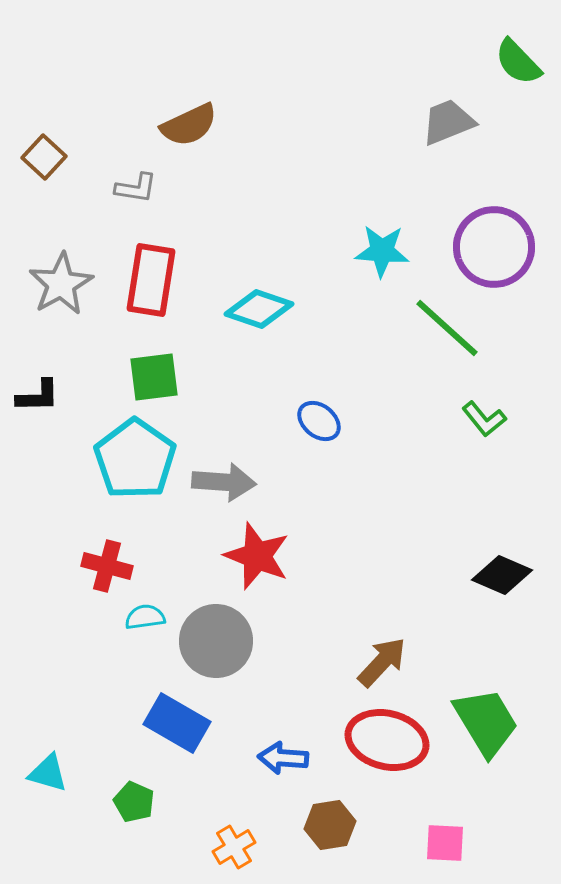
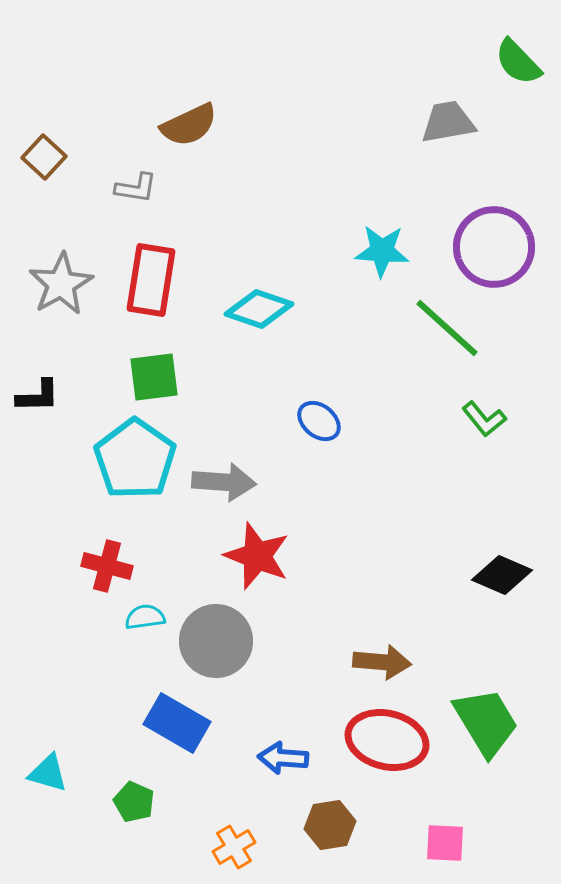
gray trapezoid: rotated 12 degrees clockwise
brown arrow: rotated 52 degrees clockwise
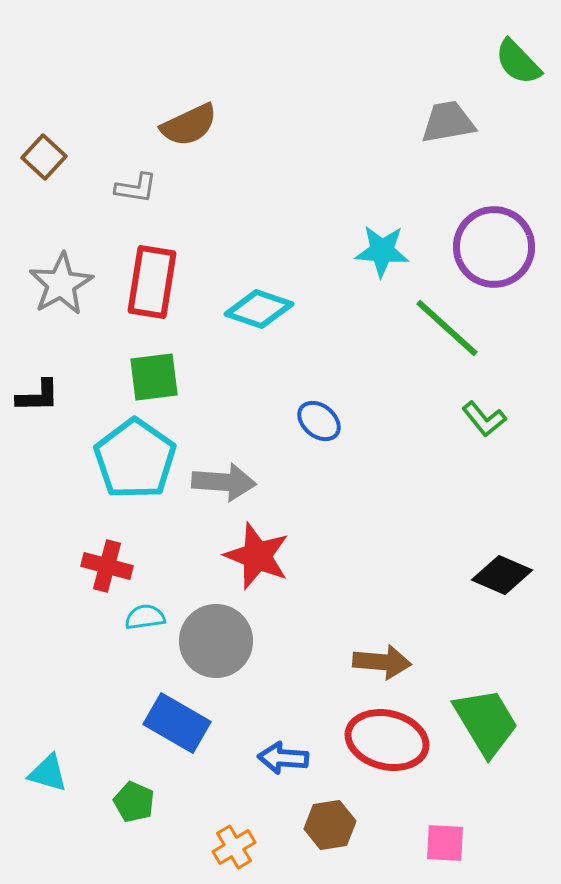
red rectangle: moved 1 px right, 2 px down
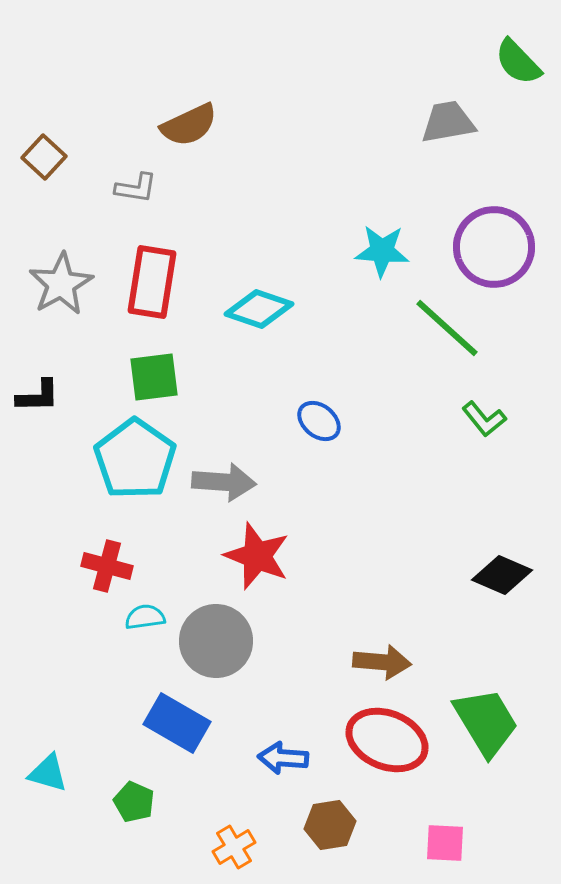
red ellipse: rotated 8 degrees clockwise
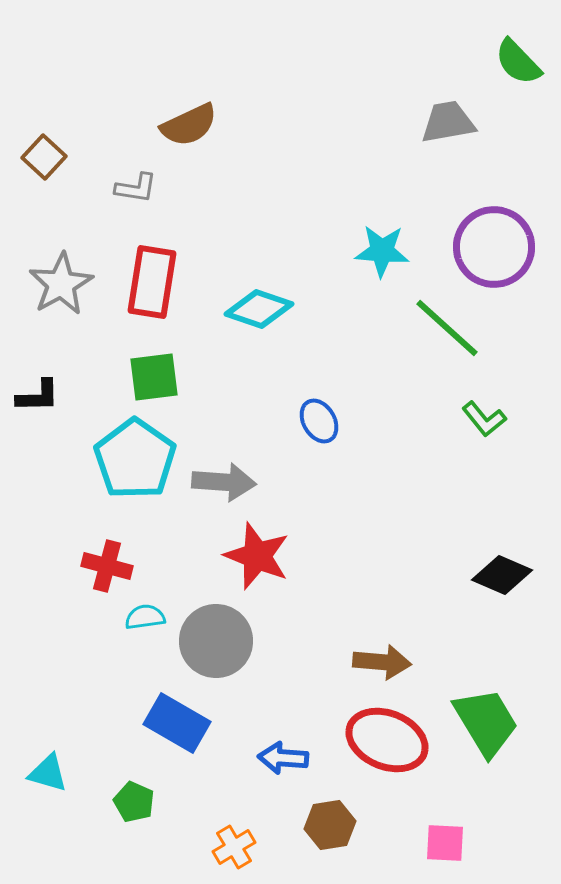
blue ellipse: rotated 21 degrees clockwise
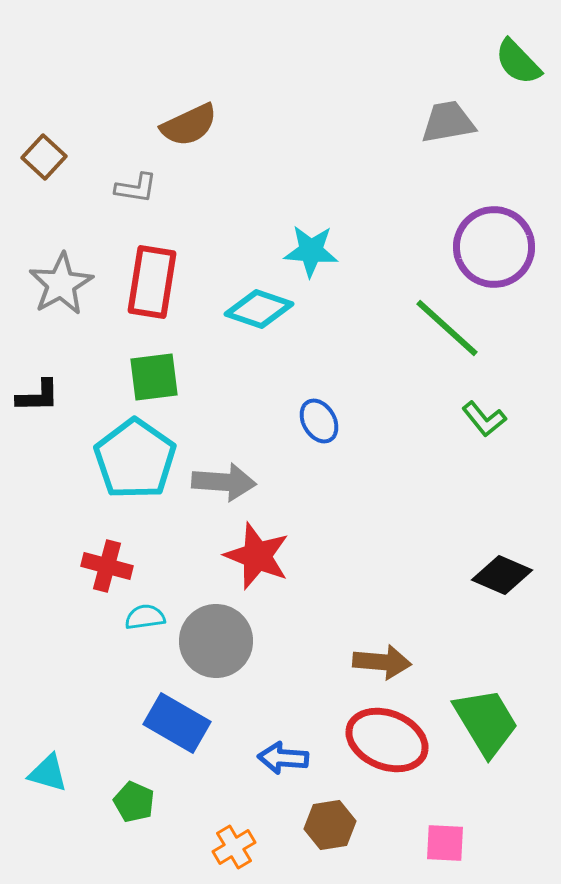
cyan star: moved 71 px left
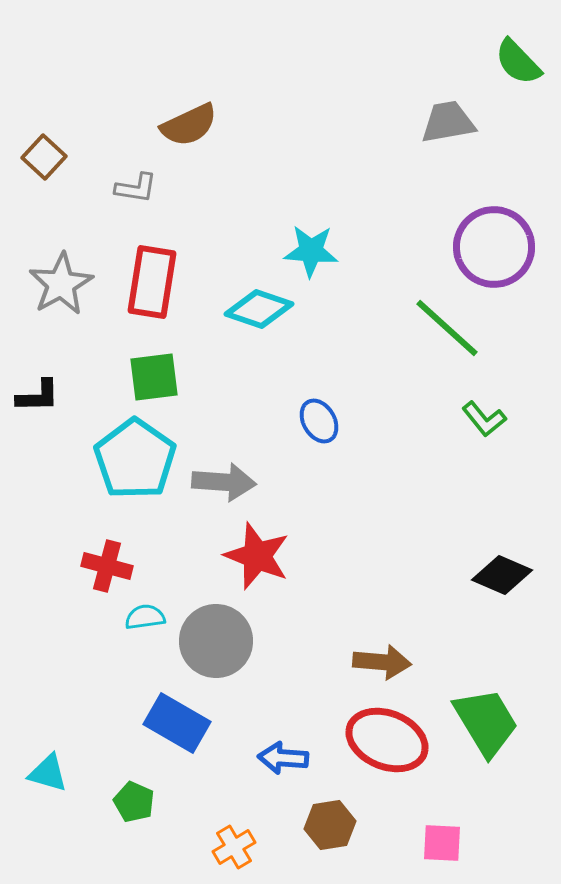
pink square: moved 3 px left
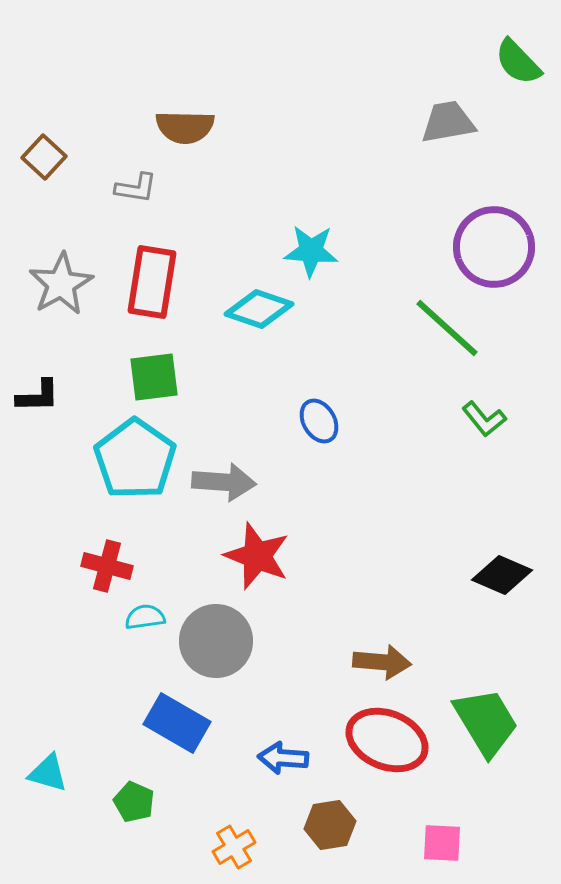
brown semicircle: moved 4 px left, 2 px down; rotated 26 degrees clockwise
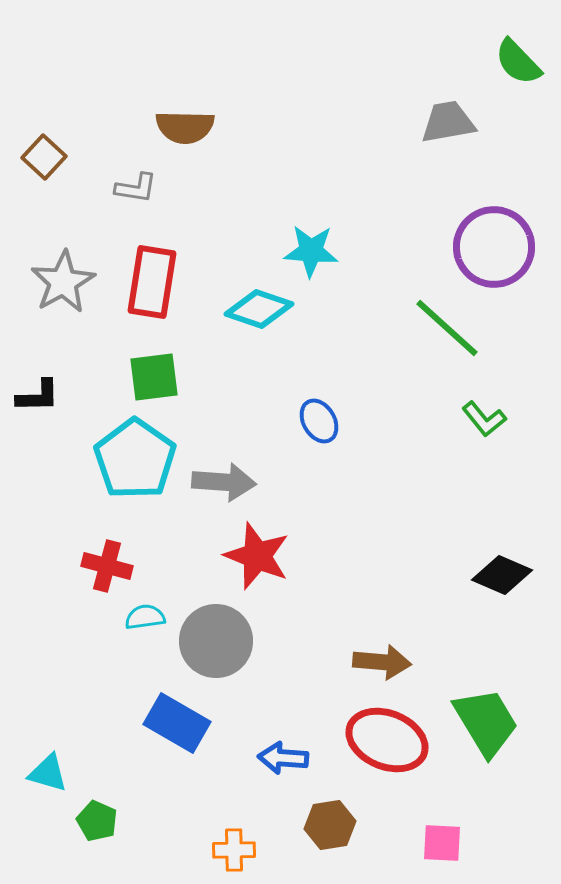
gray star: moved 2 px right, 2 px up
green pentagon: moved 37 px left, 19 px down
orange cross: moved 3 px down; rotated 30 degrees clockwise
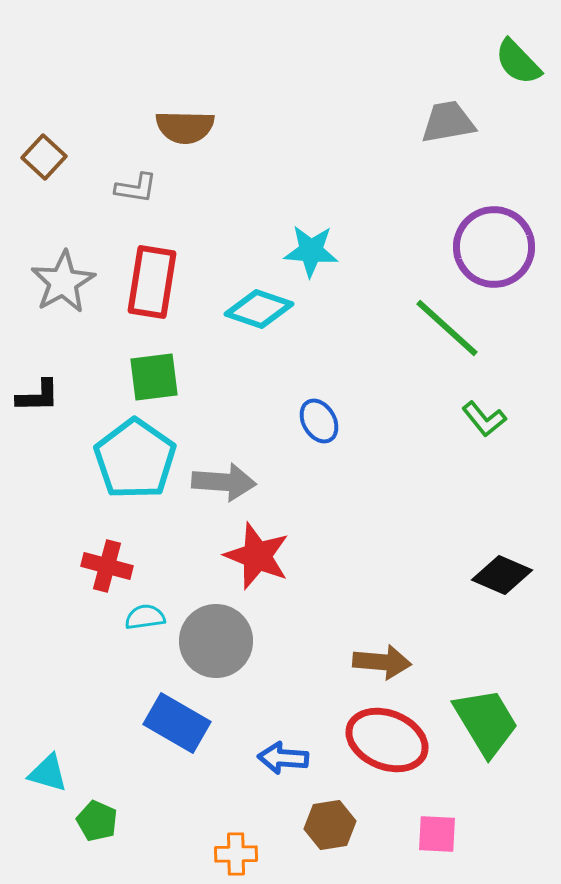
pink square: moved 5 px left, 9 px up
orange cross: moved 2 px right, 4 px down
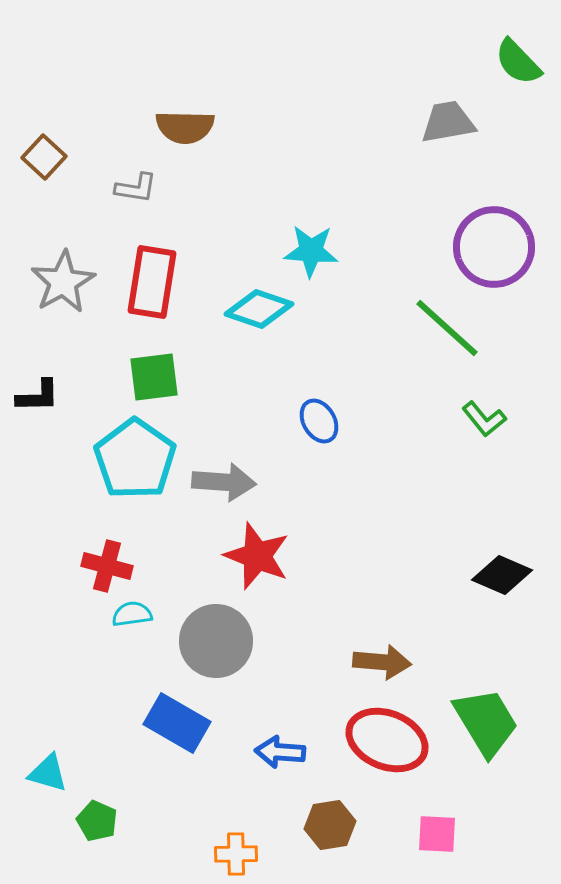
cyan semicircle: moved 13 px left, 3 px up
blue arrow: moved 3 px left, 6 px up
